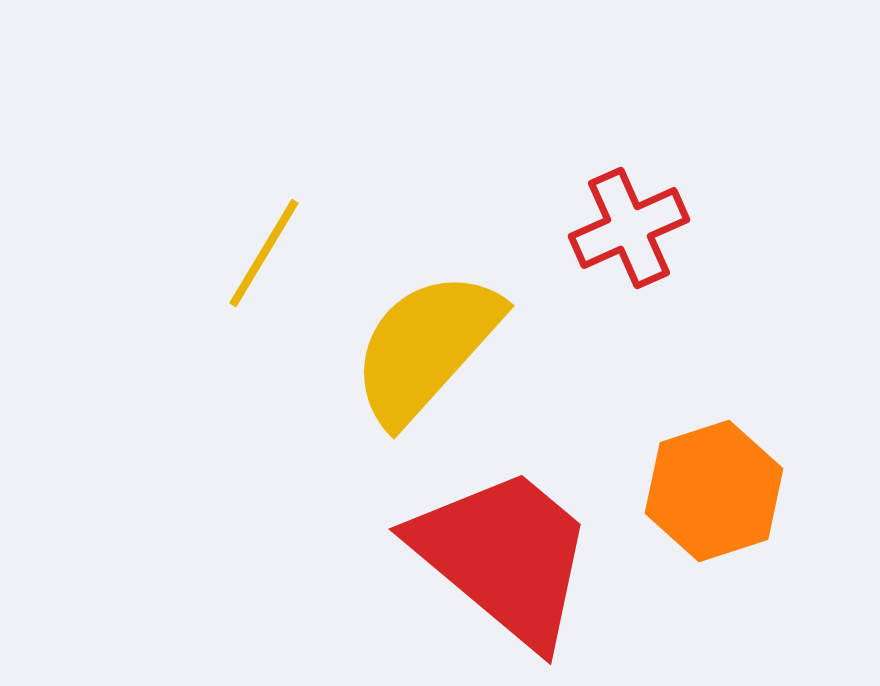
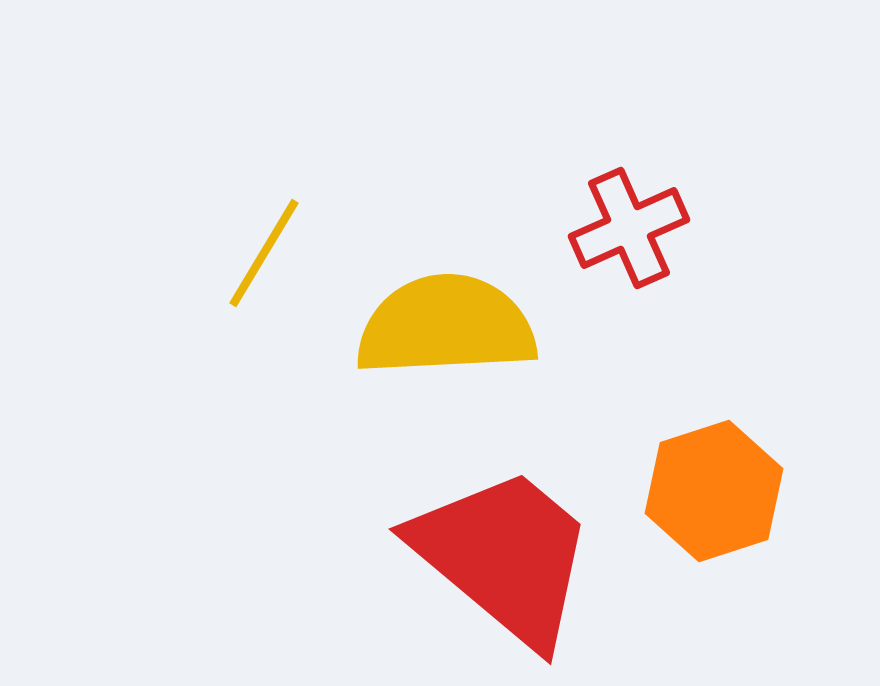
yellow semicircle: moved 20 px right, 21 px up; rotated 45 degrees clockwise
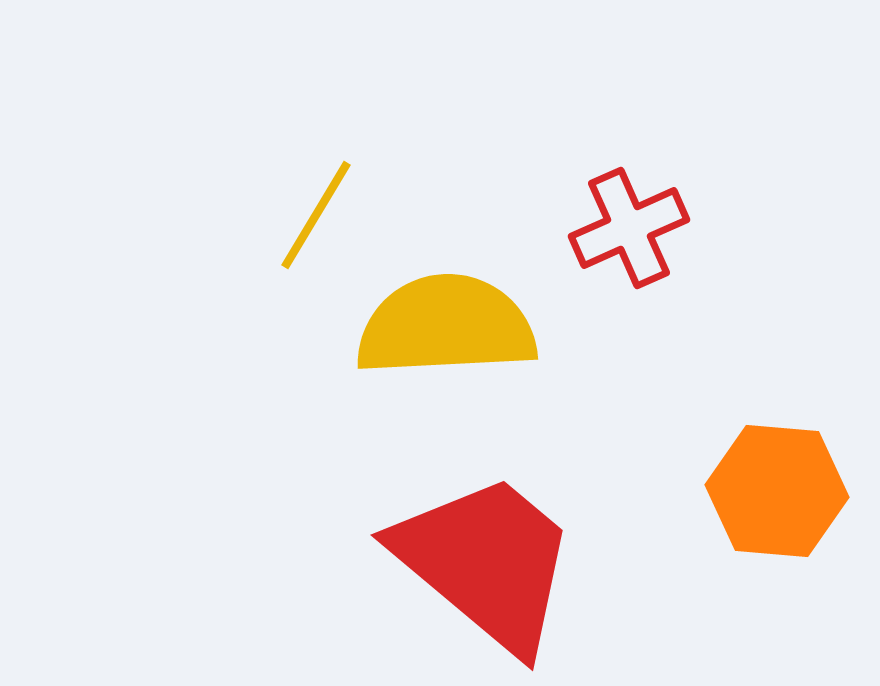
yellow line: moved 52 px right, 38 px up
orange hexagon: moved 63 px right; rotated 23 degrees clockwise
red trapezoid: moved 18 px left, 6 px down
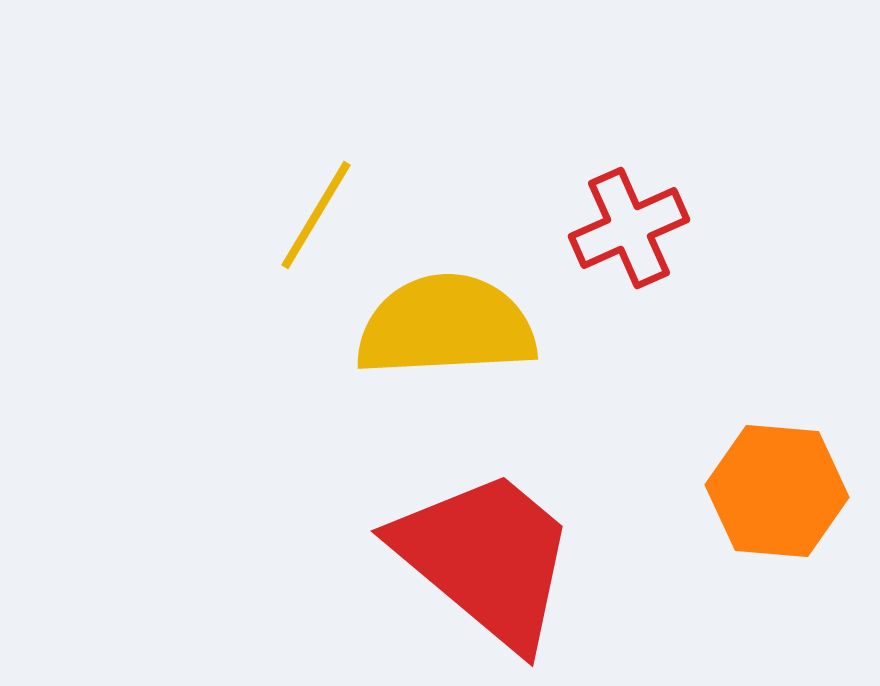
red trapezoid: moved 4 px up
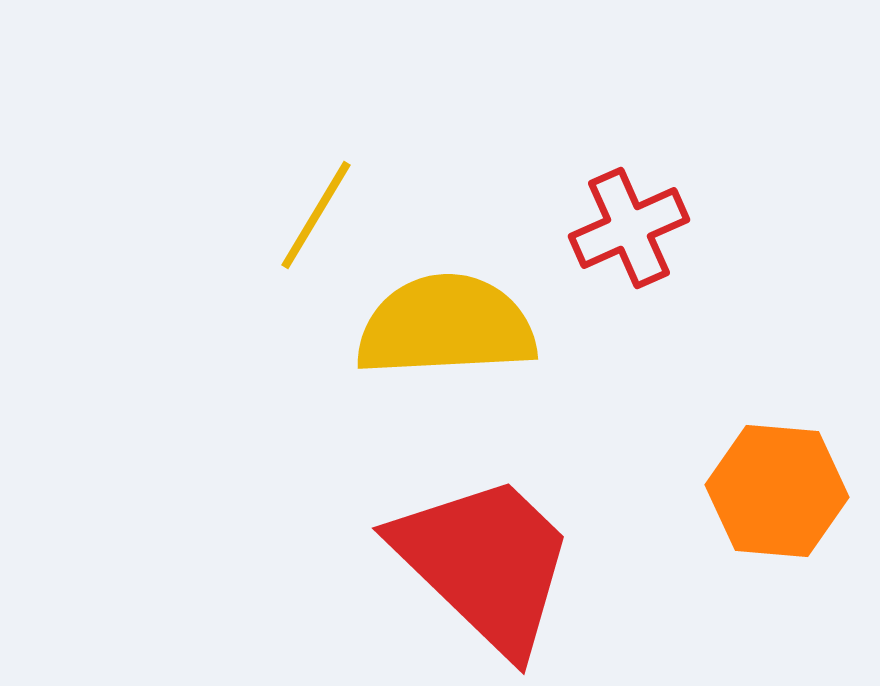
red trapezoid: moved 1 px left, 5 px down; rotated 4 degrees clockwise
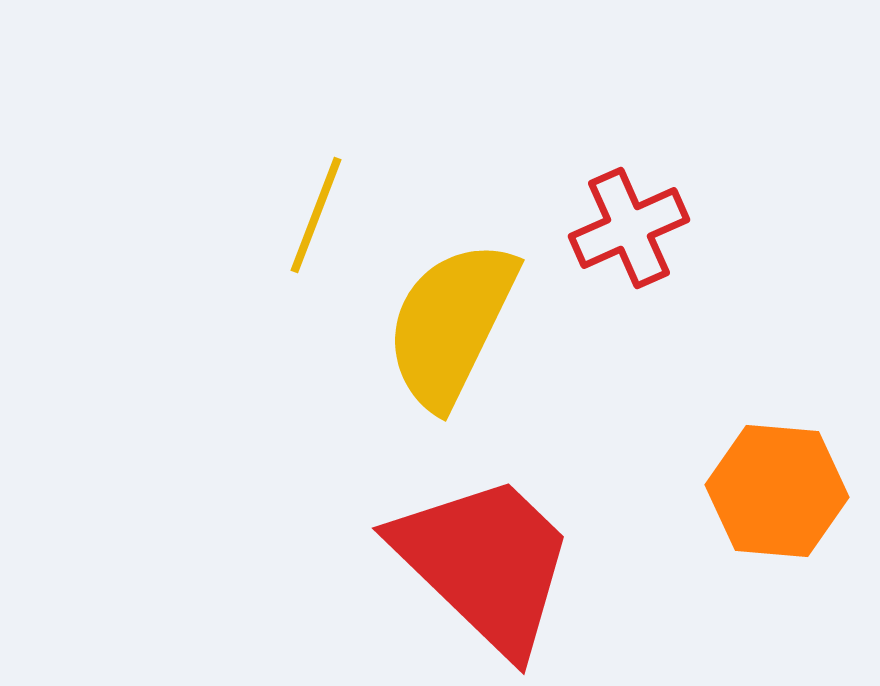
yellow line: rotated 10 degrees counterclockwise
yellow semicircle: moved 5 px right, 2 px up; rotated 61 degrees counterclockwise
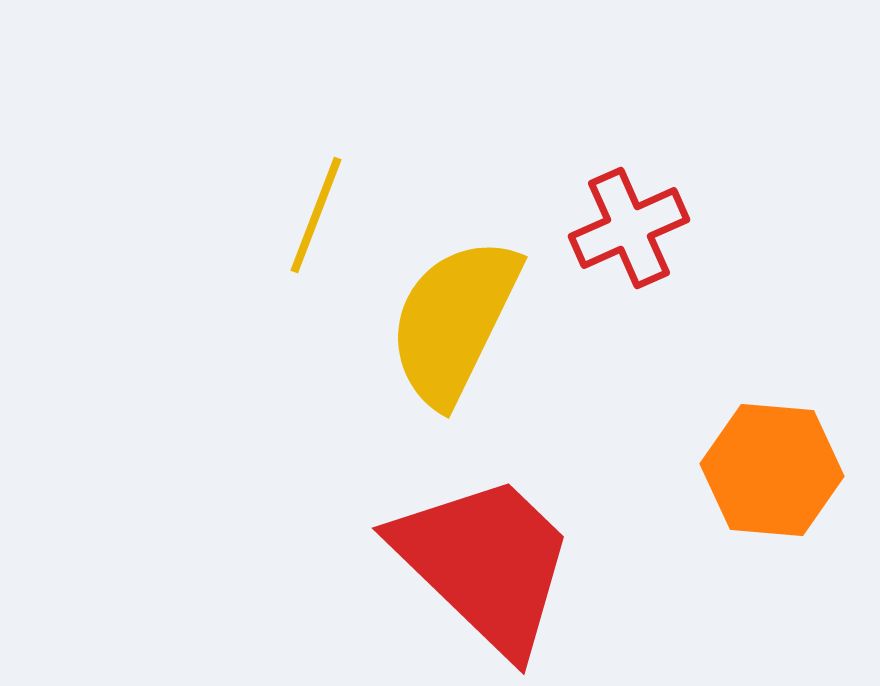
yellow semicircle: moved 3 px right, 3 px up
orange hexagon: moved 5 px left, 21 px up
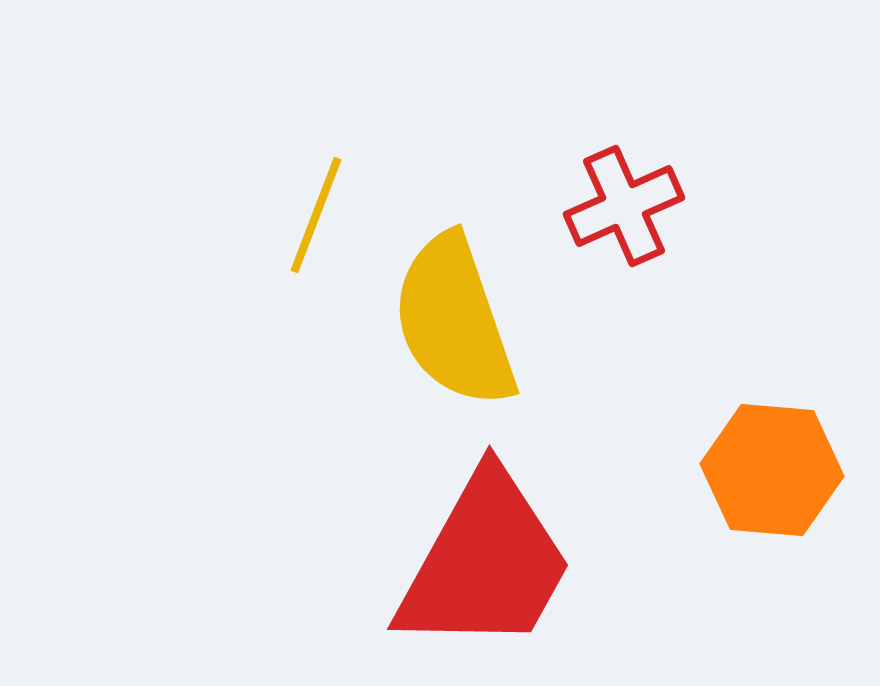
red cross: moved 5 px left, 22 px up
yellow semicircle: rotated 45 degrees counterclockwise
red trapezoid: rotated 75 degrees clockwise
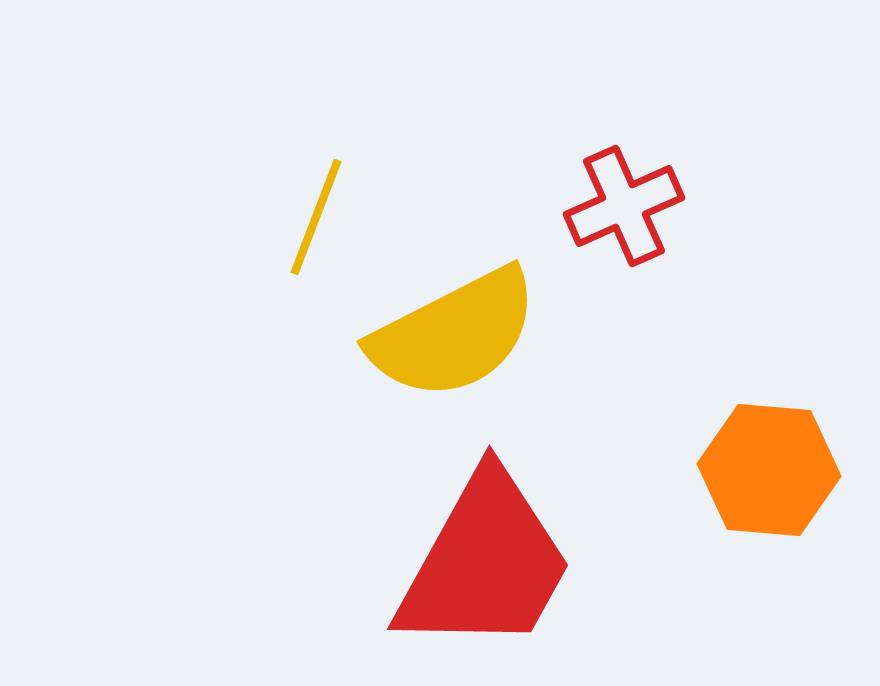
yellow line: moved 2 px down
yellow semicircle: moved 13 px down; rotated 98 degrees counterclockwise
orange hexagon: moved 3 px left
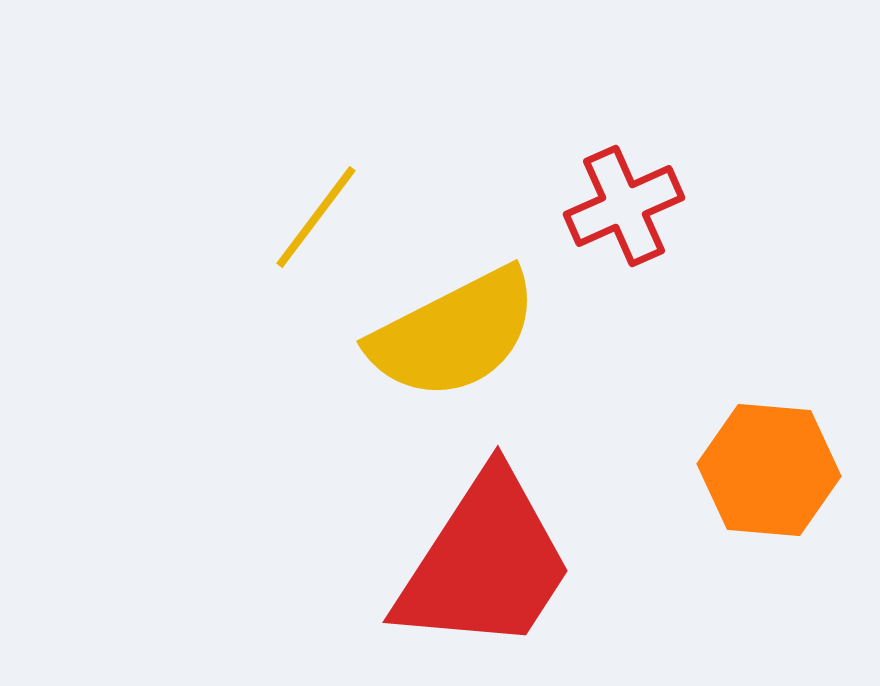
yellow line: rotated 16 degrees clockwise
red trapezoid: rotated 4 degrees clockwise
